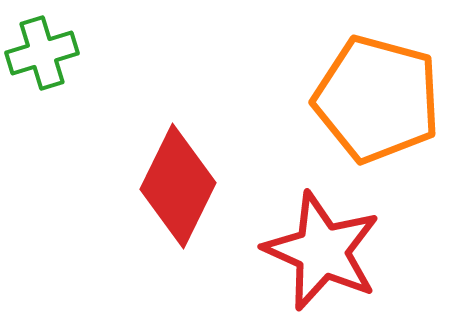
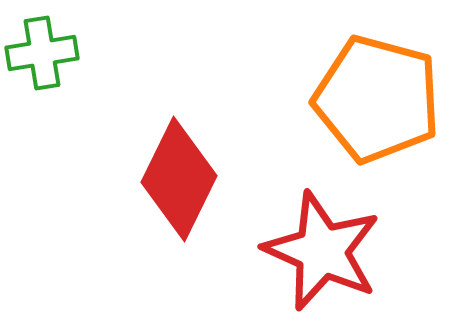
green cross: rotated 8 degrees clockwise
red diamond: moved 1 px right, 7 px up
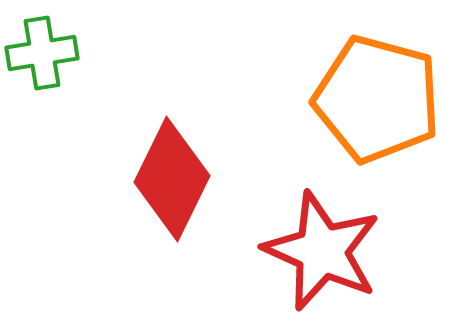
red diamond: moved 7 px left
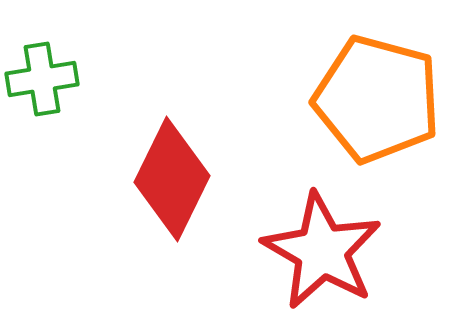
green cross: moved 26 px down
red star: rotated 6 degrees clockwise
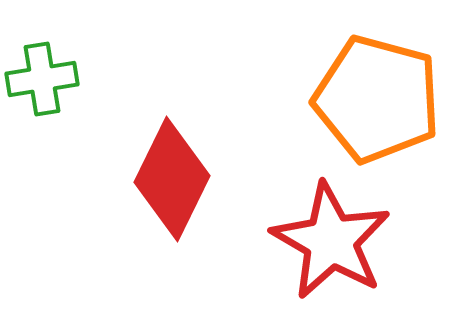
red star: moved 9 px right, 10 px up
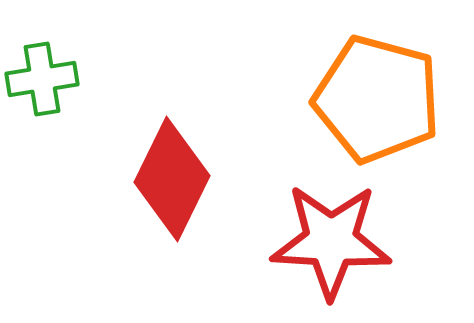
red star: rotated 27 degrees counterclockwise
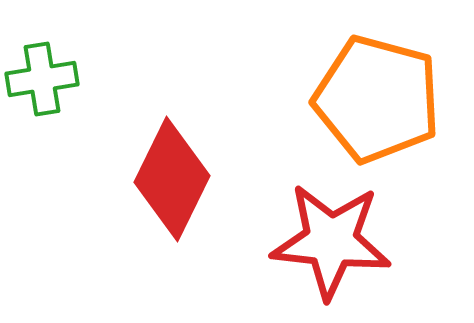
red star: rotated 3 degrees clockwise
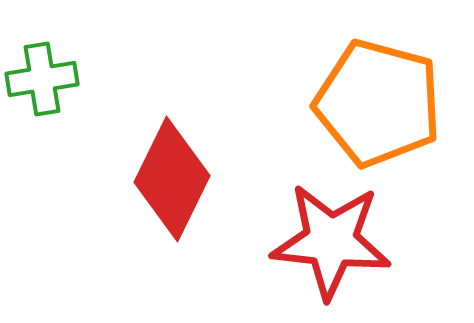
orange pentagon: moved 1 px right, 4 px down
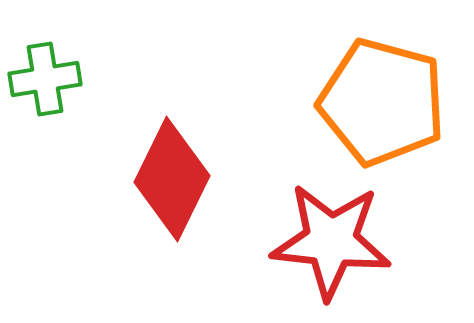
green cross: moved 3 px right
orange pentagon: moved 4 px right, 1 px up
